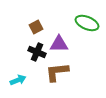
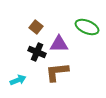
green ellipse: moved 4 px down
brown square: rotated 24 degrees counterclockwise
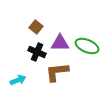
green ellipse: moved 19 px down
purple triangle: moved 1 px right, 1 px up
